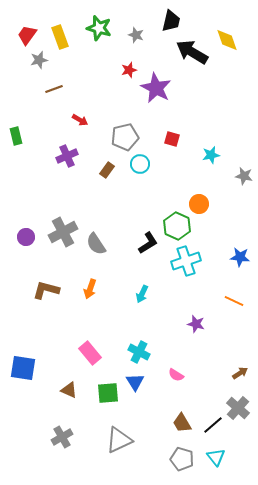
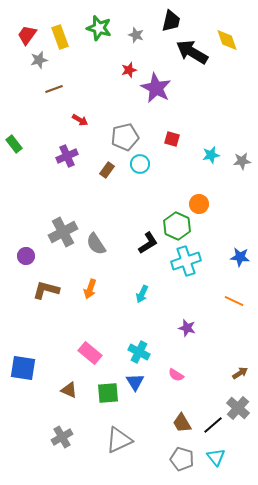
green rectangle at (16, 136): moved 2 px left, 8 px down; rotated 24 degrees counterclockwise
gray star at (244, 176): moved 2 px left, 15 px up; rotated 18 degrees counterclockwise
purple circle at (26, 237): moved 19 px down
purple star at (196, 324): moved 9 px left, 4 px down
pink rectangle at (90, 353): rotated 10 degrees counterclockwise
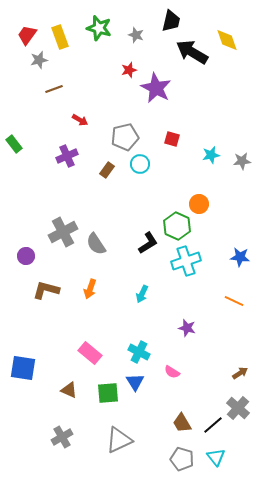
pink semicircle at (176, 375): moved 4 px left, 3 px up
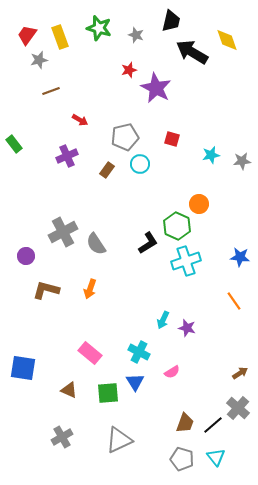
brown line at (54, 89): moved 3 px left, 2 px down
cyan arrow at (142, 294): moved 21 px right, 26 px down
orange line at (234, 301): rotated 30 degrees clockwise
pink semicircle at (172, 372): rotated 63 degrees counterclockwise
brown trapezoid at (182, 423): moved 3 px right; rotated 130 degrees counterclockwise
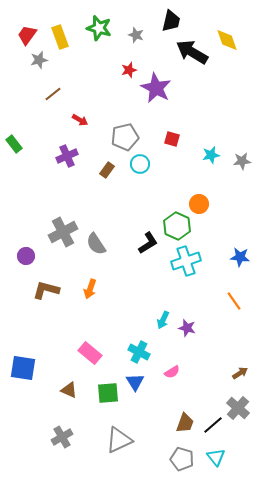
brown line at (51, 91): moved 2 px right, 3 px down; rotated 18 degrees counterclockwise
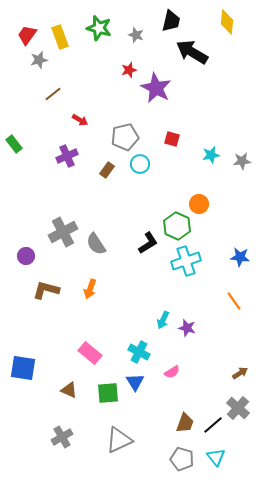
yellow diamond at (227, 40): moved 18 px up; rotated 25 degrees clockwise
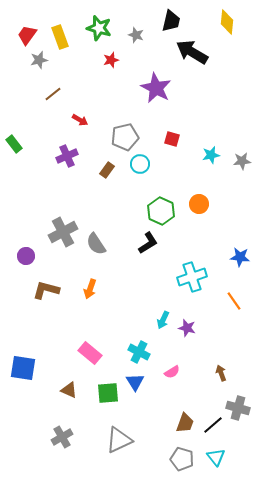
red star at (129, 70): moved 18 px left, 10 px up
green hexagon at (177, 226): moved 16 px left, 15 px up
cyan cross at (186, 261): moved 6 px right, 16 px down
brown arrow at (240, 373): moved 19 px left; rotated 77 degrees counterclockwise
gray cross at (238, 408): rotated 25 degrees counterclockwise
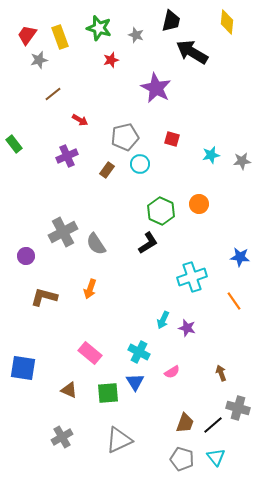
brown L-shape at (46, 290): moved 2 px left, 7 px down
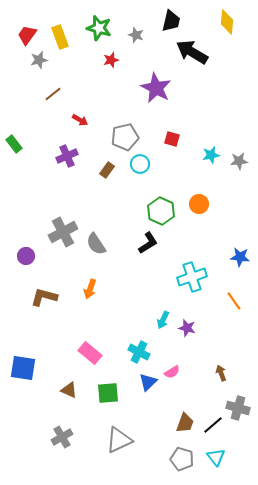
gray star at (242, 161): moved 3 px left
blue triangle at (135, 382): moved 13 px right; rotated 18 degrees clockwise
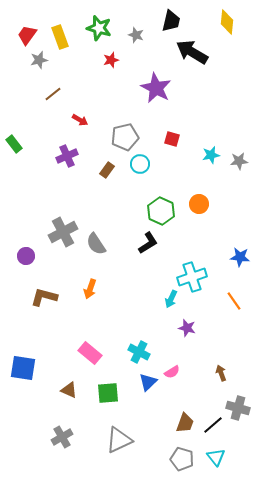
cyan arrow at (163, 320): moved 8 px right, 21 px up
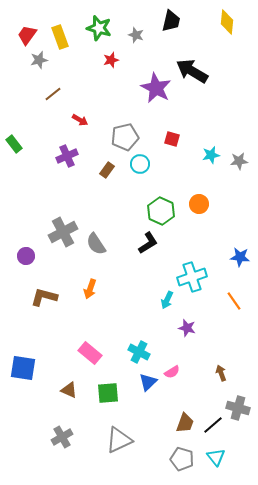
black arrow at (192, 52): moved 19 px down
cyan arrow at (171, 299): moved 4 px left, 1 px down
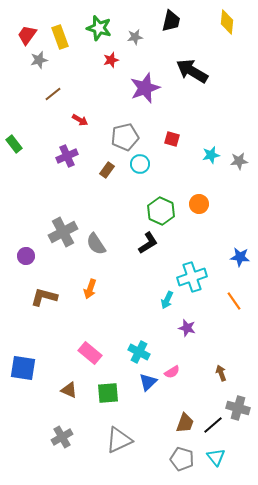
gray star at (136, 35): moved 1 px left, 2 px down; rotated 28 degrees counterclockwise
purple star at (156, 88): moved 11 px left; rotated 24 degrees clockwise
